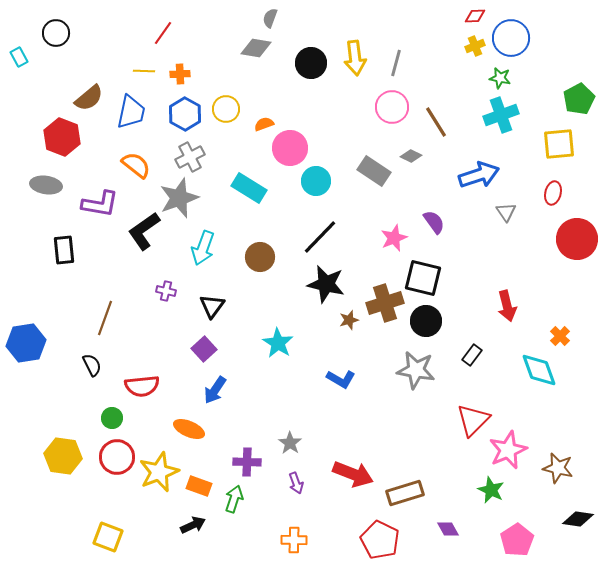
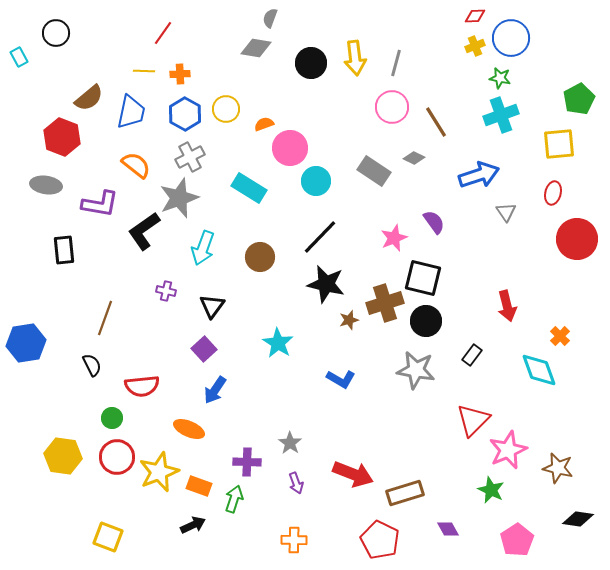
gray diamond at (411, 156): moved 3 px right, 2 px down
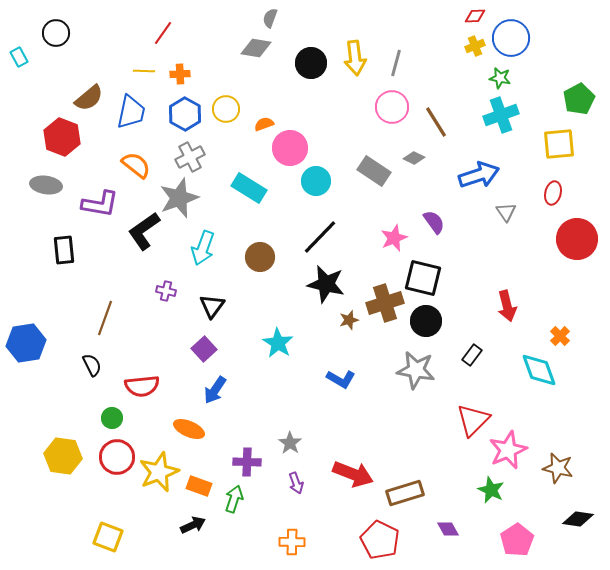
orange cross at (294, 540): moved 2 px left, 2 px down
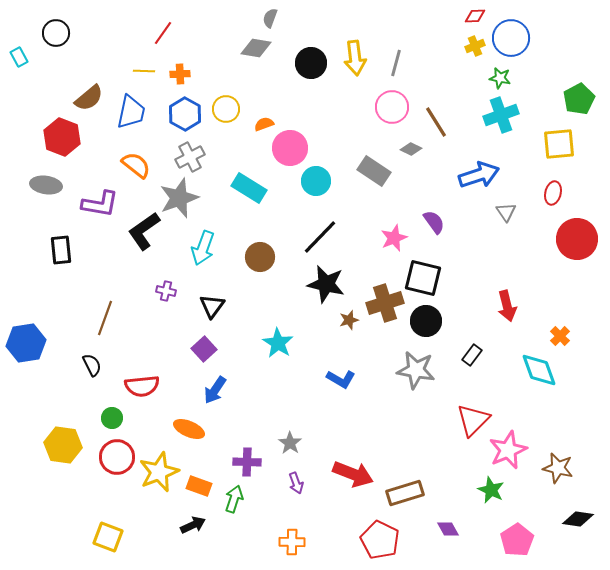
gray diamond at (414, 158): moved 3 px left, 9 px up
black rectangle at (64, 250): moved 3 px left
yellow hexagon at (63, 456): moved 11 px up
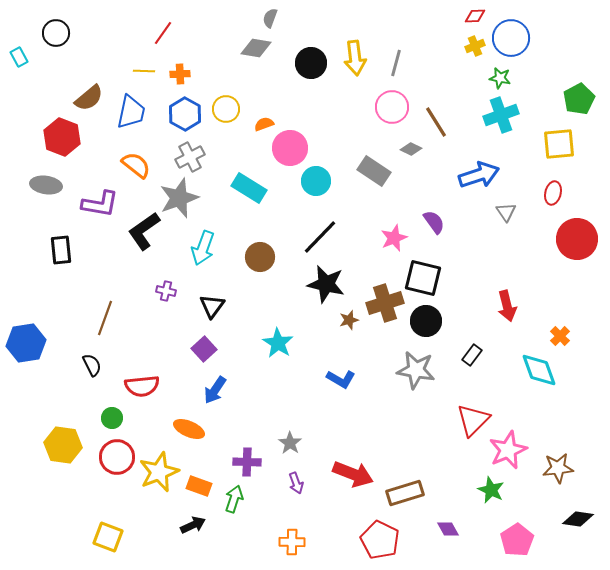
brown star at (558, 468): rotated 20 degrees counterclockwise
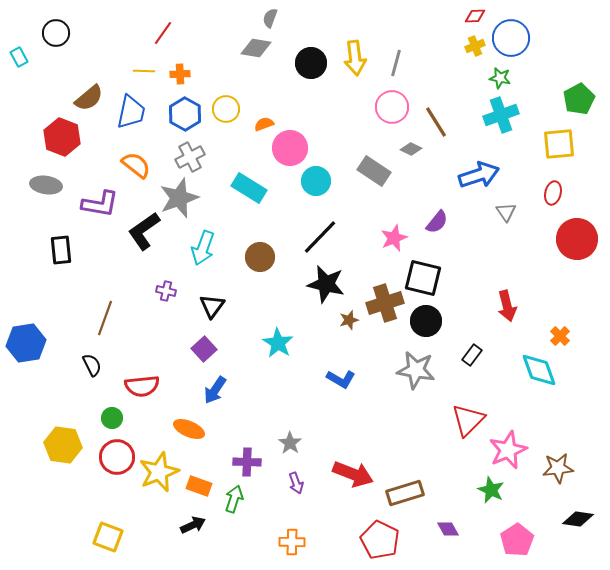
purple semicircle at (434, 222): moved 3 px right; rotated 75 degrees clockwise
red triangle at (473, 420): moved 5 px left
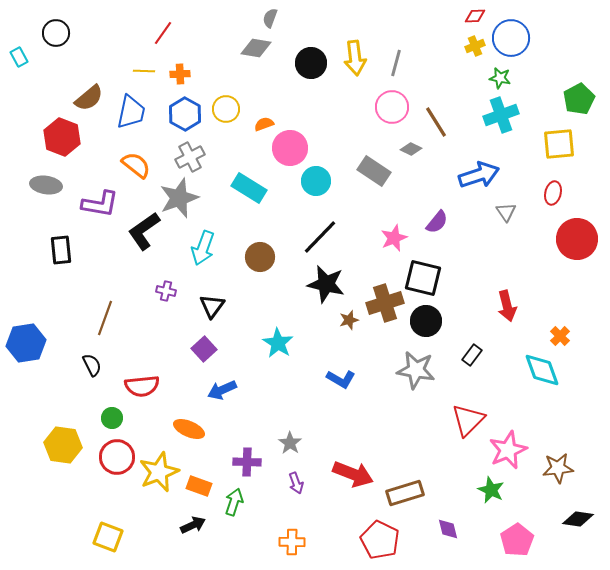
cyan diamond at (539, 370): moved 3 px right
blue arrow at (215, 390): moved 7 px right; rotated 32 degrees clockwise
green arrow at (234, 499): moved 3 px down
purple diamond at (448, 529): rotated 15 degrees clockwise
